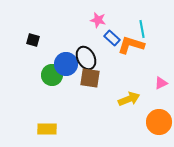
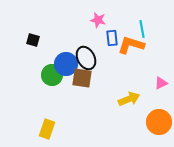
blue rectangle: rotated 42 degrees clockwise
brown square: moved 8 px left
yellow rectangle: rotated 72 degrees counterclockwise
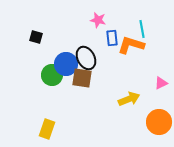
black square: moved 3 px right, 3 px up
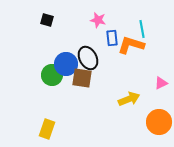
black square: moved 11 px right, 17 px up
black ellipse: moved 2 px right
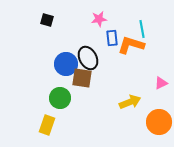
pink star: moved 1 px right, 1 px up; rotated 21 degrees counterclockwise
green circle: moved 8 px right, 23 px down
yellow arrow: moved 1 px right, 3 px down
yellow rectangle: moved 4 px up
